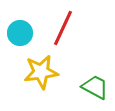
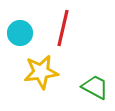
red line: rotated 12 degrees counterclockwise
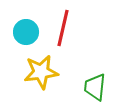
cyan circle: moved 6 px right, 1 px up
green trapezoid: rotated 112 degrees counterclockwise
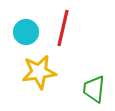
yellow star: moved 2 px left
green trapezoid: moved 1 px left, 2 px down
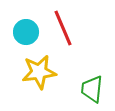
red line: rotated 36 degrees counterclockwise
green trapezoid: moved 2 px left
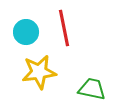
red line: moved 1 px right; rotated 12 degrees clockwise
green trapezoid: rotated 96 degrees clockwise
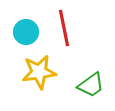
green trapezoid: moved 1 px left, 4 px up; rotated 132 degrees clockwise
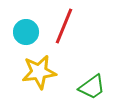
red line: moved 2 px up; rotated 33 degrees clockwise
green trapezoid: moved 1 px right, 2 px down
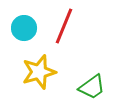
cyan circle: moved 2 px left, 4 px up
yellow star: rotated 8 degrees counterclockwise
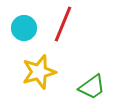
red line: moved 1 px left, 2 px up
